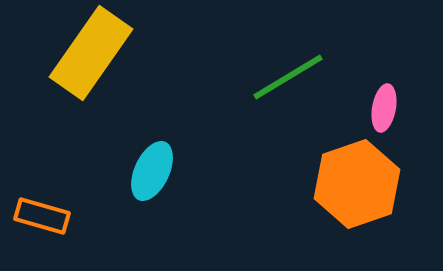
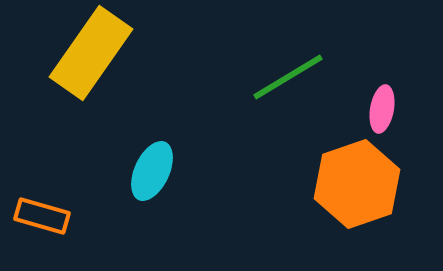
pink ellipse: moved 2 px left, 1 px down
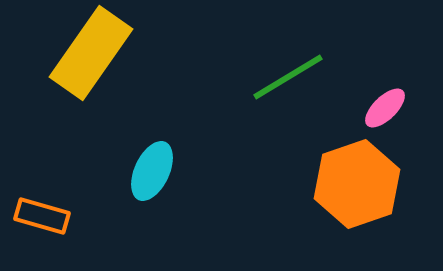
pink ellipse: moved 3 px right, 1 px up; rotated 36 degrees clockwise
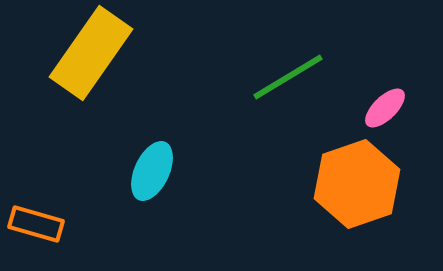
orange rectangle: moved 6 px left, 8 px down
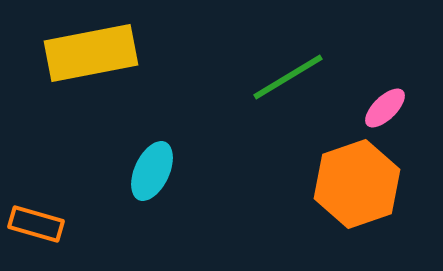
yellow rectangle: rotated 44 degrees clockwise
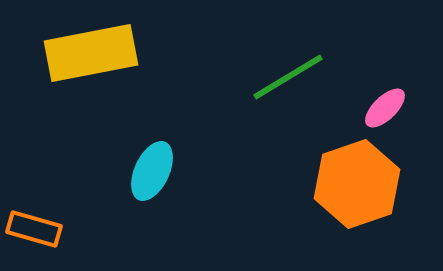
orange rectangle: moved 2 px left, 5 px down
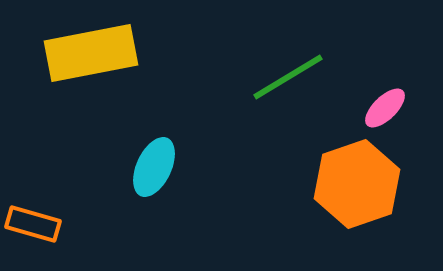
cyan ellipse: moved 2 px right, 4 px up
orange rectangle: moved 1 px left, 5 px up
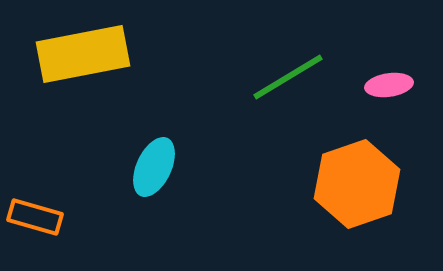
yellow rectangle: moved 8 px left, 1 px down
pink ellipse: moved 4 px right, 23 px up; rotated 36 degrees clockwise
orange rectangle: moved 2 px right, 7 px up
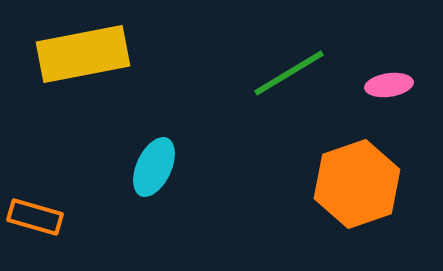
green line: moved 1 px right, 4 px up
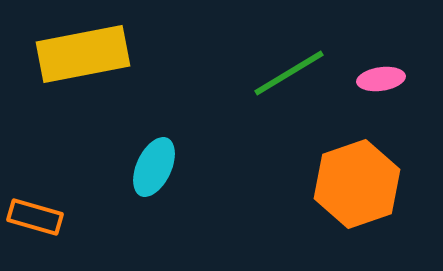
pink ellipse: moved 8 px left, 6 px up
